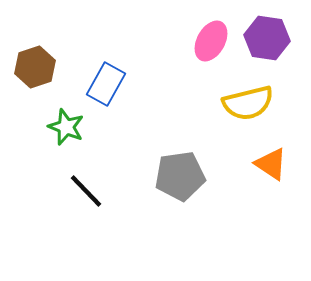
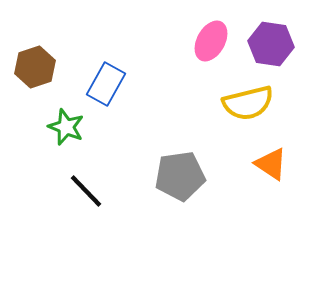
purple hexagon: moved 4 px right, 6 px down
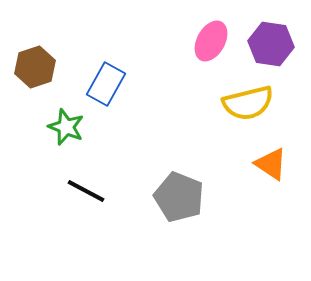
gray pentagon: moved 1 px left, 21 px down; rotated 30 degrees clockwise
black line: rotated 18 degrees counterclockwise
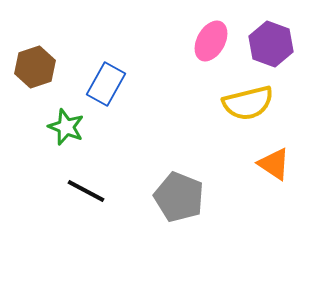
purple hexagon: rotated 12 degrees clockwise
orange triangle: moved 3 px right
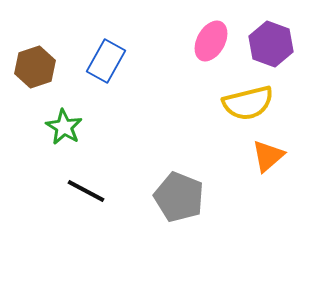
blue rectangle: moved 23 px up
green star: moved 2 px left; rotated 9 degrees clockwise
orange triangle: moved 6 px left, 8 px up; rotated 45 degrees clockwise
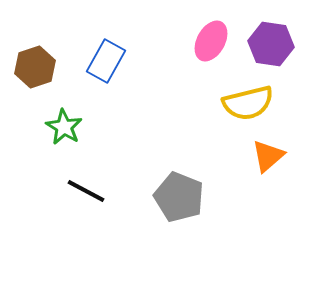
purple hexagon: rotated 12 degrees counterclockwise
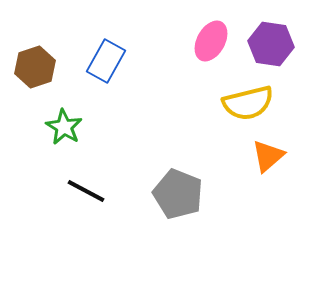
gray pentagon: moved 1 px left, 3 px up
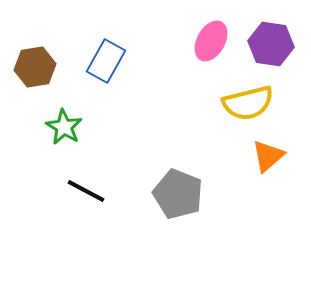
brown hexagon: rotated 9 degrees clockwise
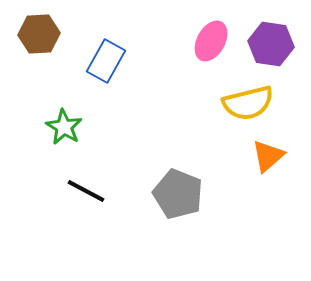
brown hexagon: moved 4 px right, 33 px up; rotated 6 degrees clockwise
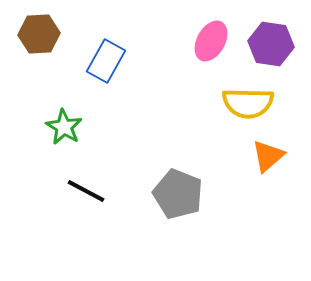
yellow semicircle: rotated 15 degrees clockwise
